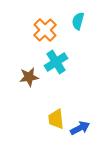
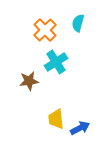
cyan semicircle: moved 2 px down
brown star: moved 4 px down
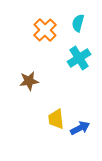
cyan cross: moved 23 px right, 4 px up
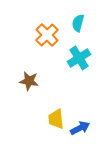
orange cross: moved 2 px right, 5 px down
brown star: rotated 18 degrees clockwise
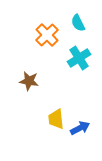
cyan semicircle: rotated 42 degrees counterclockwise
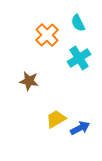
yellow trapezoid: rotated 65 degrees clockwise
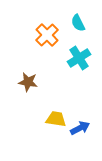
brown star: moved 1 px left, 1 px down
yellow trapezoid: rotated 40 degrees clockwise
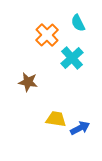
cyan cross: moved 7 px left; rotated 10 degrees counterclockwise
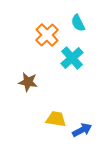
blue arrow: moved 2 px right, 2 px down
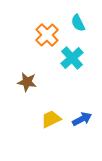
brown star: moved 1 px left
yellow trapezoid: moved 5 px left; rotated 35 degrees counterclockwise
blue arrow: moved 11 px up
